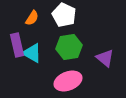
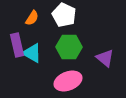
green hexagon: rotated 10 degrees clockwise
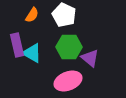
orange semicircle: moved 3 px up
purple triangle: moved 15 px left
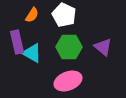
purple rectangle: moved 3 px up
purple triangle: moved 13 px right, 11 px up
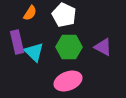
orange semicircle: moved 2 px left, 2 px up
purple triangle: rotated 12 degrees counterclockwise
cyan triangle: moved 2 px right, 1 px up; rotated 15 degrees clockwise
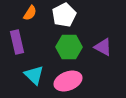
white pentagon: rotated 20 degrees clockwise
cyan triangle: moved 23 px down
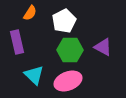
white pentagon: moved 6 px down
green hexagon: moved 1 px right, 3 px down
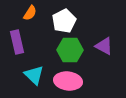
purple triangle: moved 1 px right, 1 px up
pink ellipse: rotated 28 degrees clockwise
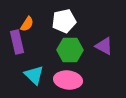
orange semicircle: moved 3 px left, 11 px down
white pentagon: rotated 15 degrees clockwise
pink ellipse: moved 1 px up
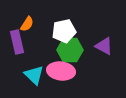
white pentagon: moved 10 px down
pink ellipse: moved 7 px left, 9 px up
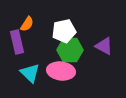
cyan triangle: moved 4 px left, 2 px up
